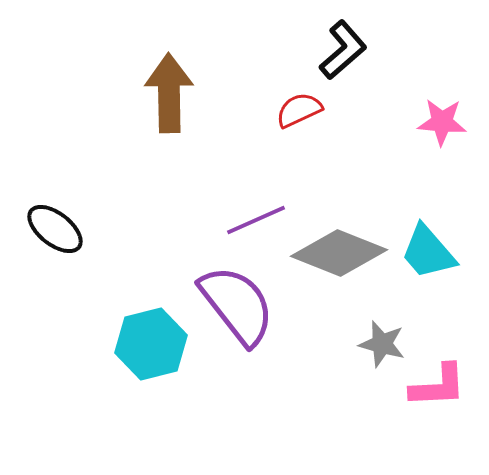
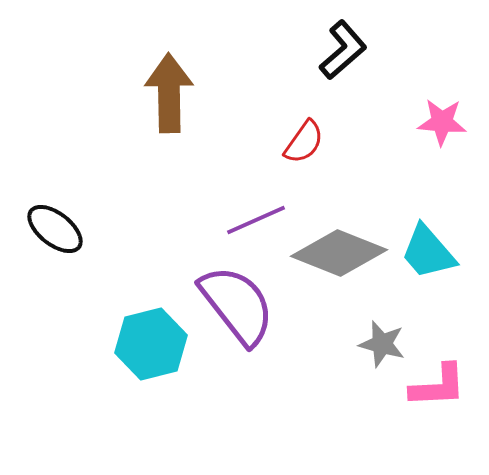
red semicircle: moved 5 px right, 32 px down; rotated 150 degrees clockwise
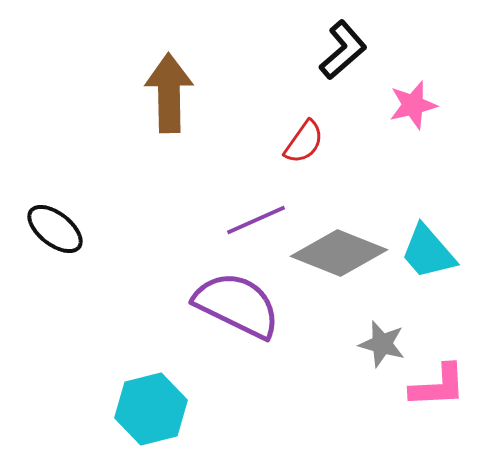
pink star: moved 29 px left, 17 px up; rotated 18 degrees counterclockwise
purple semicircle: rotated 26 degrees counterclockwise
cyan hexagon: moved 65 px down
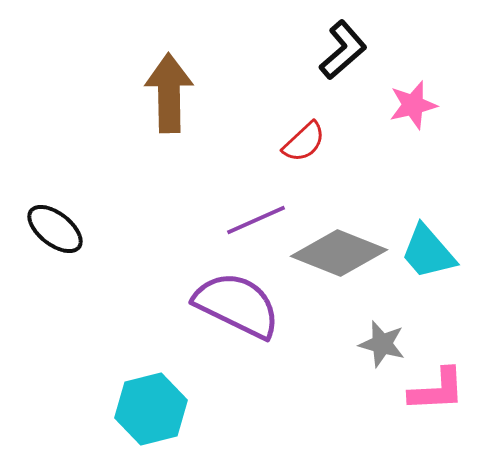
red semicircle: rotated 12 degrees clockwise
pink L-shape: moved 1 px left, 4 px down
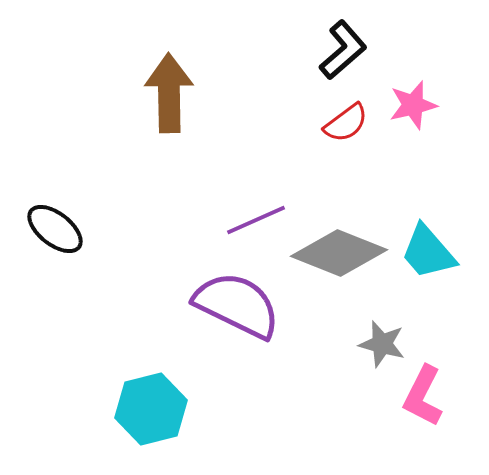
red semicircle: moved 42 px right, 19 px up; rotated 6 degrees clockwise
pink L-shape: moved 14 px left, 6 px down; rotated 120 degrees clockwise
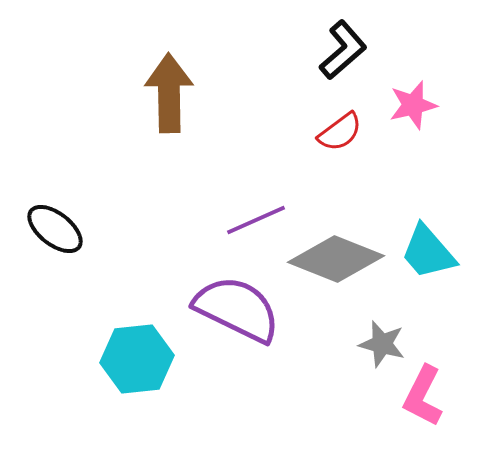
red semicircle: moved 6 px left, 9 px down
gray diamond: moved 3 px left, 6 px down
purple semicircle: moved 4 px down
cyan hexagon: moved 14 px left, 50 px up; rotated 8 degrees clockwise
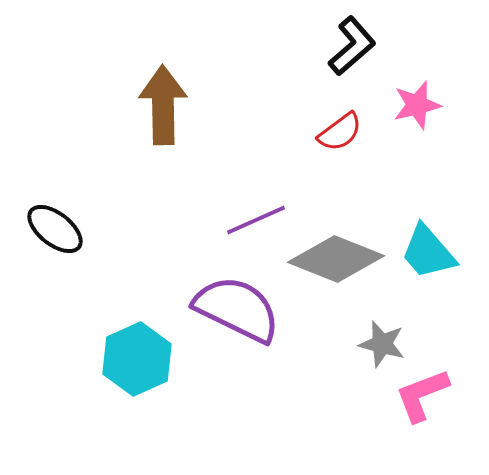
black L-shape: moved 9 px right, 4 px up
brown arrow: moved 6 px left, 12 px down
pink star: moved 4 px right
cyan hexagon: rotated 18 degrees counterclockwise
pink L-shape: moved 1 px left, 1 px up; rotated 42 degrees clockwise
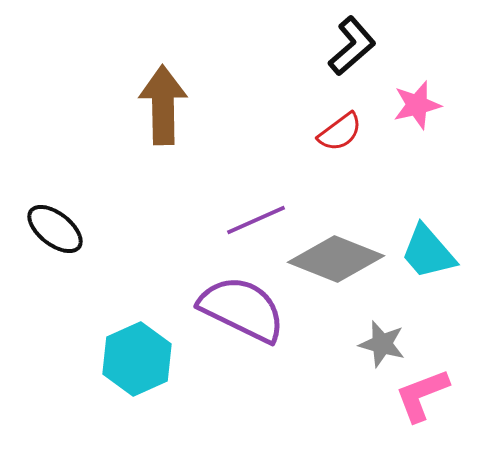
purple semicircle: moved 5 px right
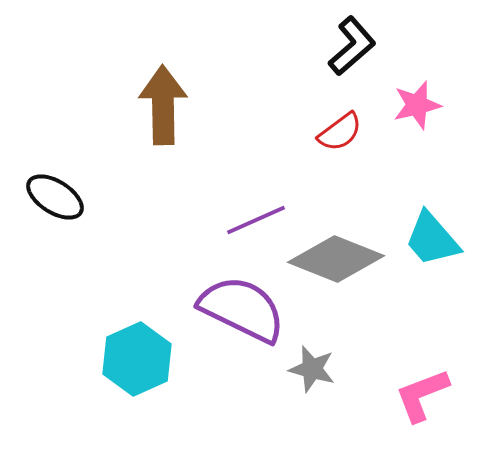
black ellipse: moved 32 px up; rotated 6 degrees counterclockwise
cyan trapezoid: moved 4 px right, 13 px up
gray star: moved 70 px left, 25 px down
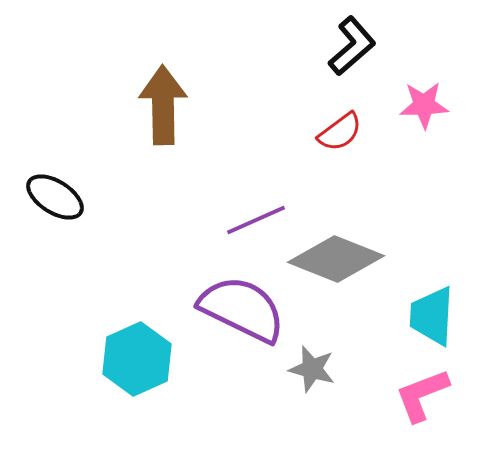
pink star: moved 7 px right; rotated 12 degrees clockwise
cyan trapezoid: moved 77 px down; rotated 44 degrees clockwise
